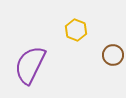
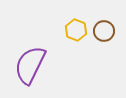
brown circle: moved 9 px left, 24 px up
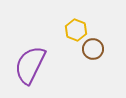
brown circle: moved 11 px left, 18 px down
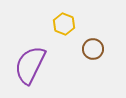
yellow hexagon: moved 12 px left, 6 px up
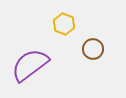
purple semicircle: rotated 27 degrees clockwise
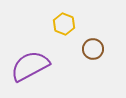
purple semicircle: moved 1 px down; rotated 9 degrees clockwise
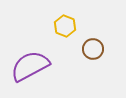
yellow hexagon: moved 1 px right, 2 px down
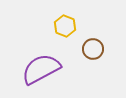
purple semicircle: moved 11 px right, 3 px down
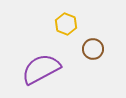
yellow hexagon: moved 1 px right, 2 px up
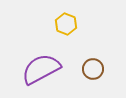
brown circle: moved 20 px down
